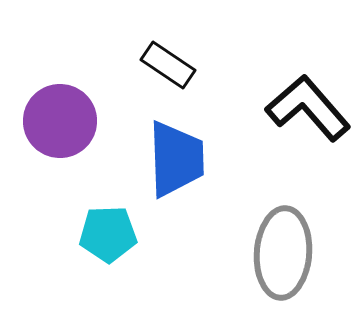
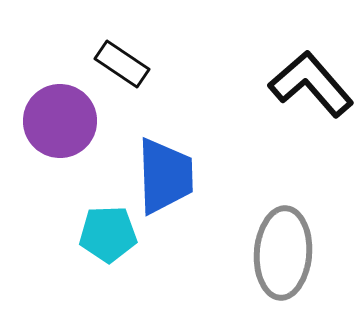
black rectangle: moved 46 px left, 1 px up
black L-shape: moved 3 px right, 24 px up
blue trapezoid: moved 11 px left, 17 px down
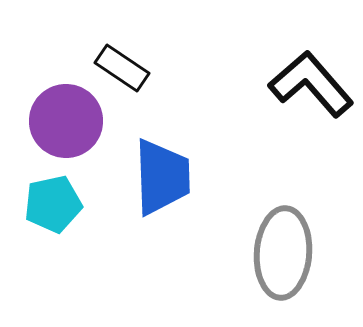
black rectangle: moved 4 px down
purple circle: moved 6 px right
blue trapezoid: moved 3 px left, 1 px down
cyan pentagon: moved 55 px left, 30 px up; rotated 10 degrees counterclockwise
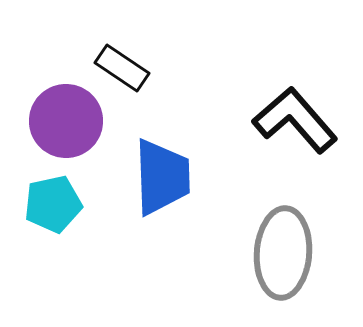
black L-shape: moved 16 px left, 36 px down
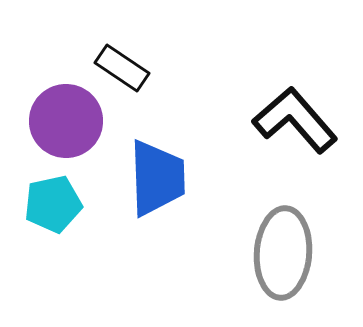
blue trapezoid: moved 5 px left, 1 px down
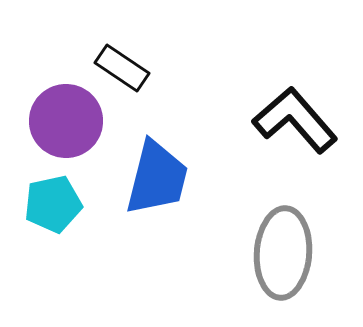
blue trapezoid: rotated 16 degrees clockwise
